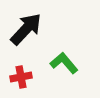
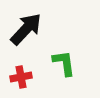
green L-shape: rotated 32 degrees clockwise
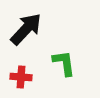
red cross: rotated 15 degrees clockwise
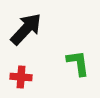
green L-shape: moved 14 px right
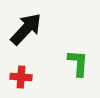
green L-shape: rotated 12 degrees clockwise
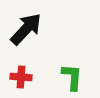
green L-shape: moved 6 px left, 14 px down
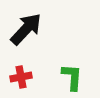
red cross: rotated 15 degrees counterclockwise
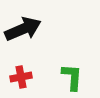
black arrow: moved 3 px left; rotated 24 degrees clockwise
